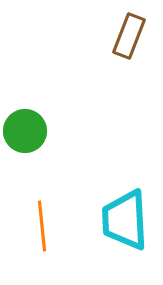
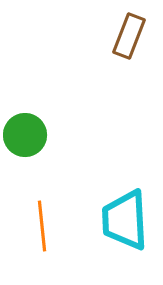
green circle: moved 4 px down
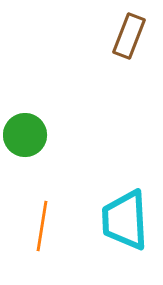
orange line: rotated 15 degrees clockwise
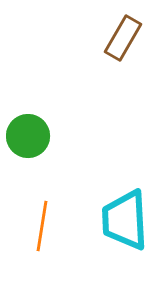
brown rectangle: moved 6 px left, 2 px down; rotated 9 degrees clockwise
green circle: moved 3 px right, 1 px down
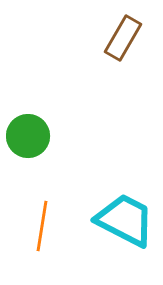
cyan trapezoid: rotated 120 degrees clockwise
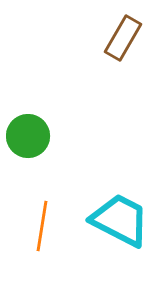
cyan trapezoid: moved 5 px left
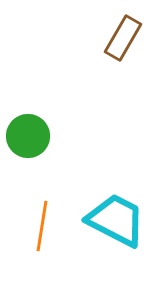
cyan trapezoid: moved 4 px left
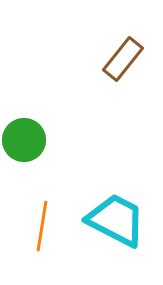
brown rectangle: moved 21 px down; rotated 9 degrees clockwise
green circle: moved 4 px left, 4 px down
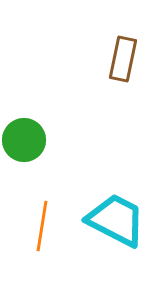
brown rectangle: rotated 27 degrees counterclockwise
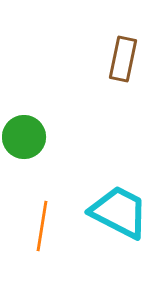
green circle: moved 3 px up
cyan trapezoid: moved 3 px right, 8 px up
